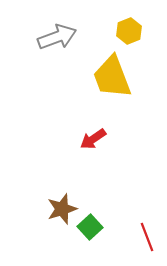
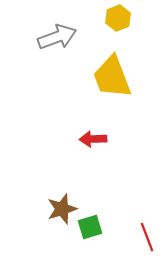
yellow hexagon: moved 11 px left, 13 px up
red arrow: rotated 32 degrees clockwise
green square: rotated 25 degrees clockwise
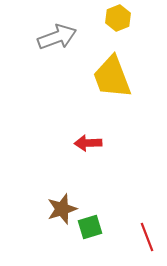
red arrow: moved 5 px left, 4 px down
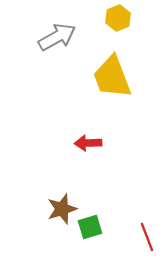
gray arrow: rotated 9 degrees counterclockwise
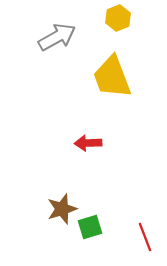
red line: moved 2 px left
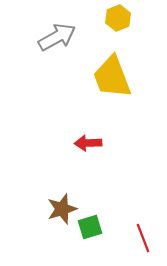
red line: moved 2 px left, 1 px down
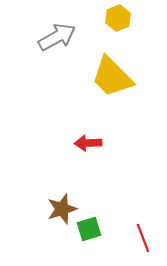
yellow trapezoid: rotated 24 degrees counterclockwise
green square: moved 1 px left, 2 px down
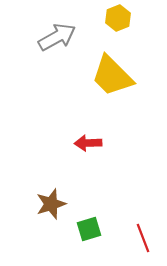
yellow trapezoid: moved 1 px up
brown star: moved 11 px left, 5 px up
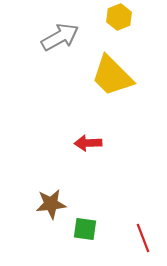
yellow hexagon: moved 1 px right, 1 px up
gray arrow: moved 3 px right
brown star: rotated 12 degrees clockwise
green square: moved 4 px left; rotated 25 degrees clockwise
